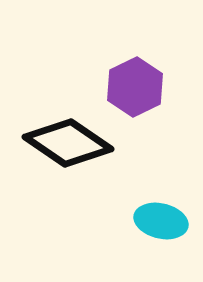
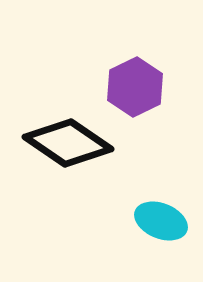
cyan ellipse: rotated 9 degrees clockwise
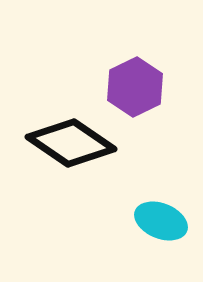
black diamond: moved 3 px right
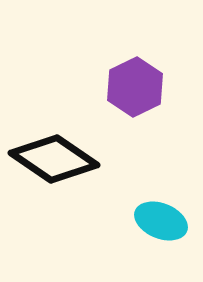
black diamond: moved 17 px left, 16 px down
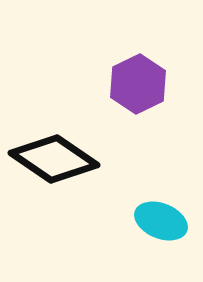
purple hexagon: moved 3 px right, 3 px up
